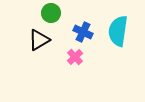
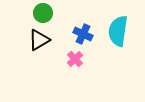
green circle: moved 8 px left
blue cross: moved 2 px down
pink cross: moved 2 px down
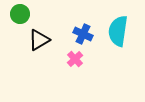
green circle: moved 23 px left, 1 px down
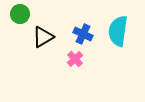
black triangle: moved 4 px right, 3 px up
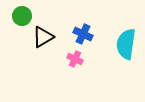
green circle: moved 2 px right, 2 px down
cyan semicircle: moved 8 px right, 13 px down
pink cross: rotated 21 degrees counterclockwise
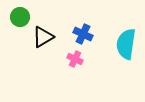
green circle: moved 2 px left, 1 px down
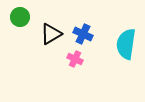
black triangle: moved 8 px right, 3 px up
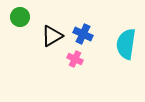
black triangle: moved 1 px right, 2 px down
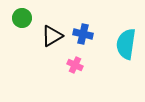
green circle: moved 2 px right, 1 px down
blue cross: rotated 12 degrees counterclockwise
pink cross: moved 6 px down
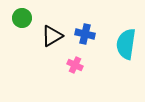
blue cross: moved 2 px right
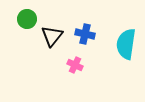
green circle: moved 5 px right, 1 px down
black triangle: rotated 20 degrees counterclockwise
